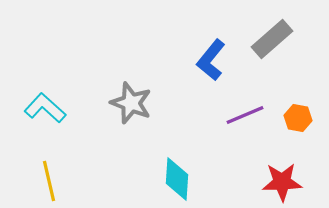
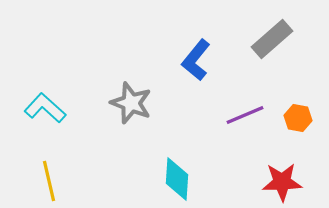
blue L-shape: moved 15 px left
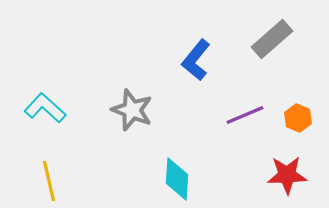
gray star: moved 1 px right, 7 px down
orange hexagon: rotated 12 degrees clockwise
red star: moved 5 px right, 7 px up
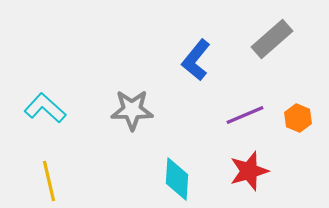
gray star: rotated 21 degrees counterclockwise
red star: moved 38 px left, 4 px up; rotated 15 degrees counterclockwise
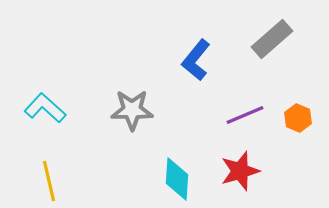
red star: moved 9 px left
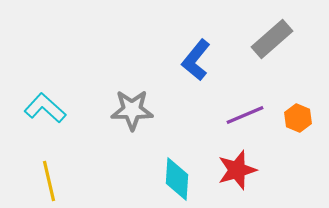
red star: moved 3 px left, 1 px up
